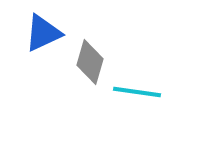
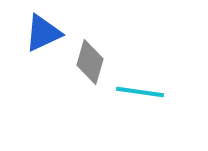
cyan line: moved 3 px right
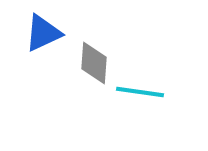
gray diamond: moved 4 px right, 1 px down; rotated 12 degrees counterclockwise
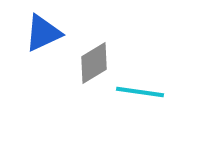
gray diamond: rotated 54 degrees clockwise
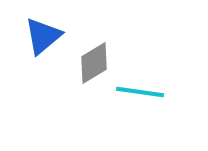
blue triangle: moved 3 px down; rotated 15 degrees counterclockwise
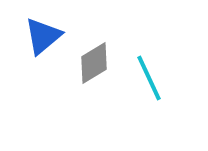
cyan line: moved 9 px right, 14 px up; rotated 57 degrees clockwise
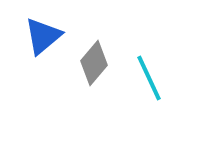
gray diamond: rotated 18 degrees counterclockwise
